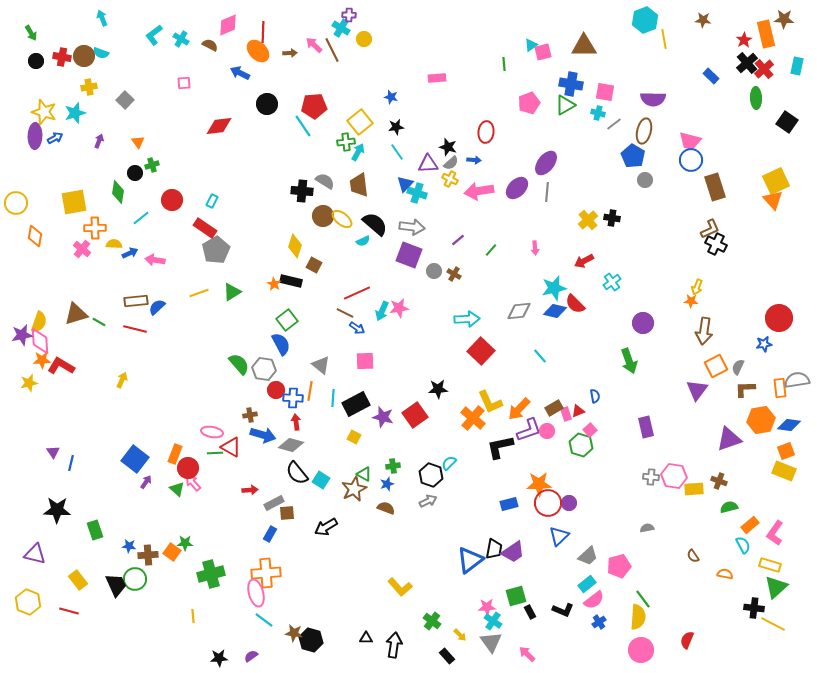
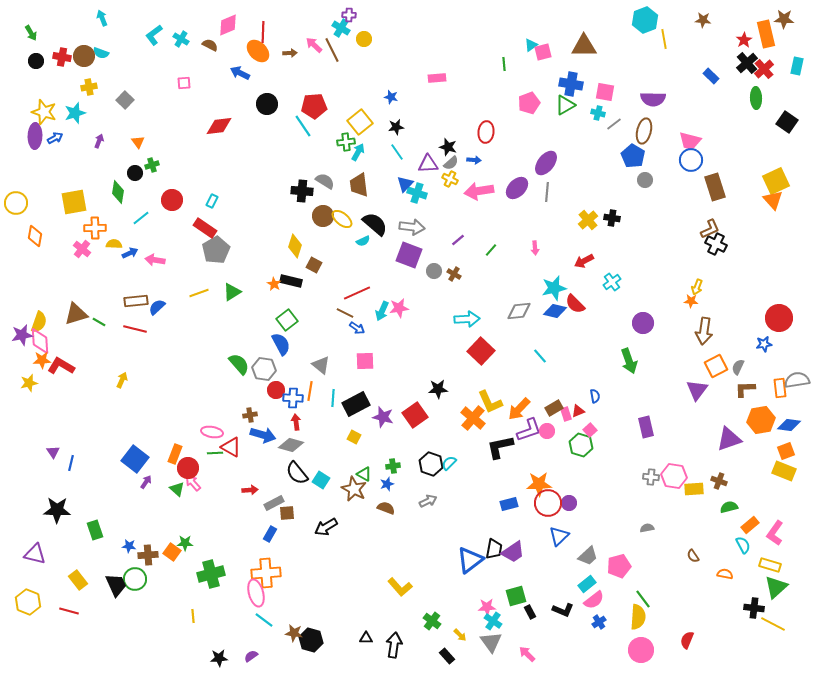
black hexagon at (431, 475): moved 11 px up
brown star at (354, 489): rotated 20 degrees counterclockwise
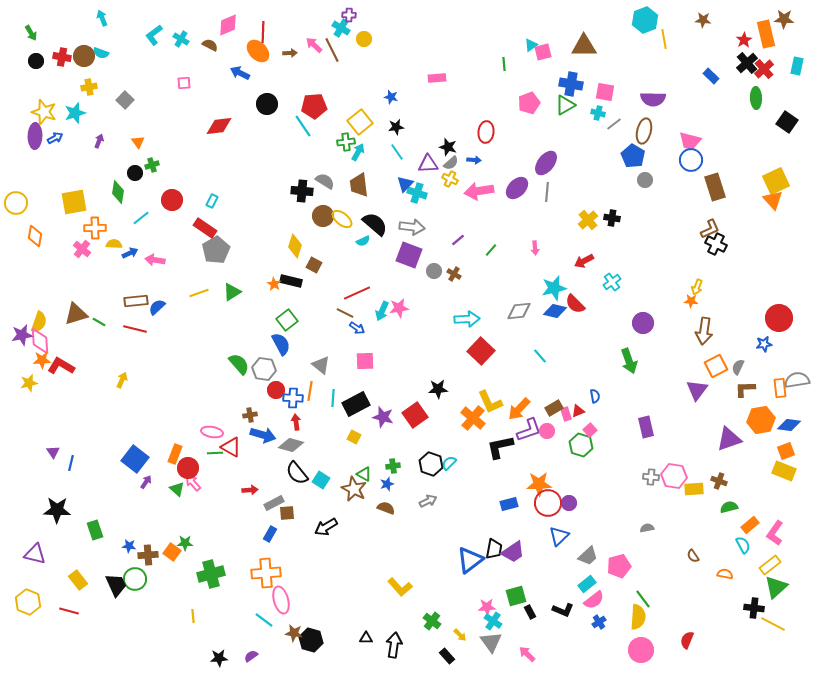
yellow rectangle at (770, 565): rotated 55 degrees counterclockwise
pink ellipse at (256, 593): moved 25 px right, 7 px down
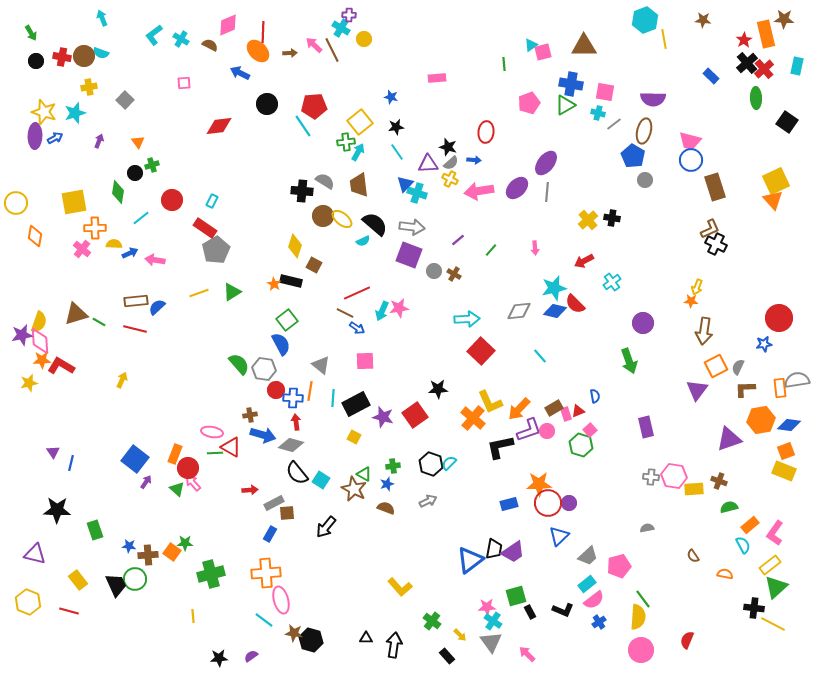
black arrow at (326, 527): rotated 20 degrees counterclockwise
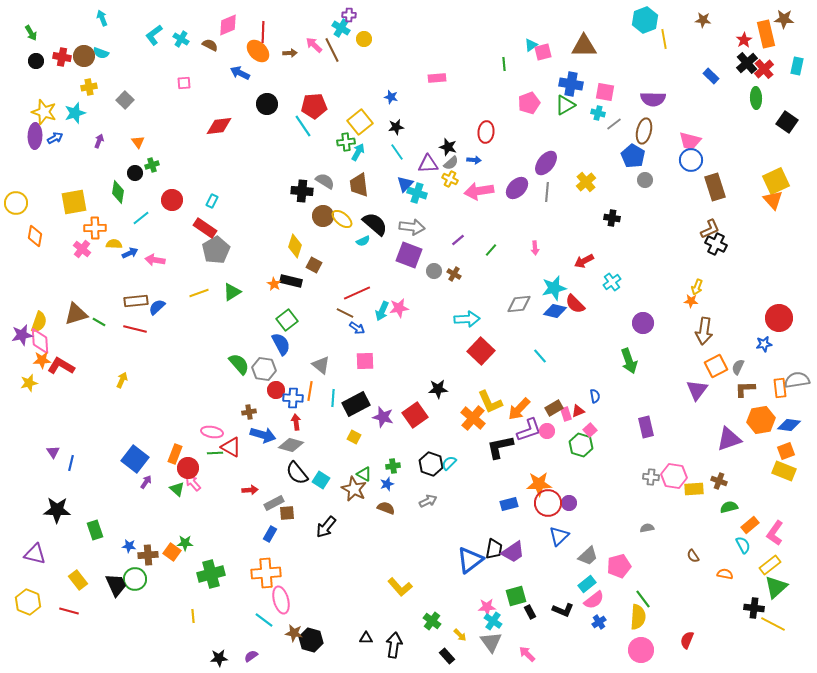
yellow cross at (588, 220): moved 2 px left, 38 px up
gray diamond at (519, 311): moved 7 px up
brown cross at (250, 415): moved 1 px left, 3 px up
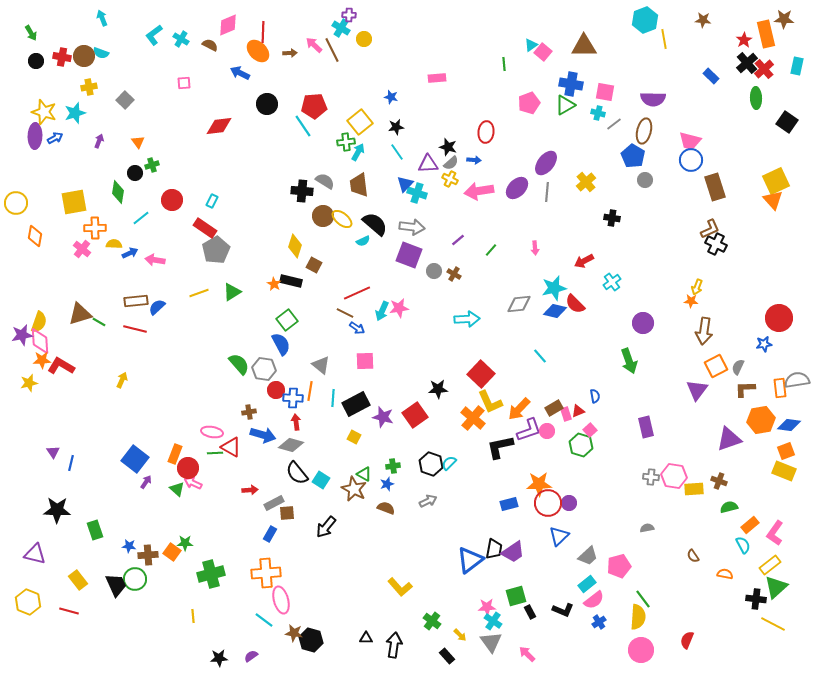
pink square at (543, 52): rotated 36 degrees counterclockwise
brown triangle at (76, 314): moved 4 px right
red square at (481, 351): moved 23 px down
pink arrow at (193, 483): rotated 24 degrees counterclockwise
black cross at (754, 608): moved 2 px right, 9 px up
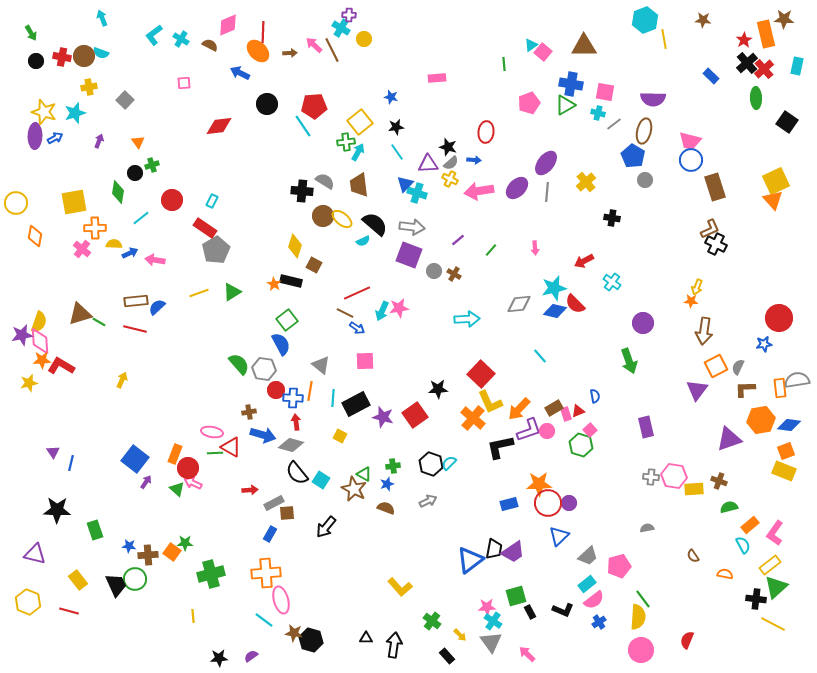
cyan cross at (612, 282): rotated 18 degrees counterclockwise
yellow square at (354, 437): moved 14 px left, 1 px up
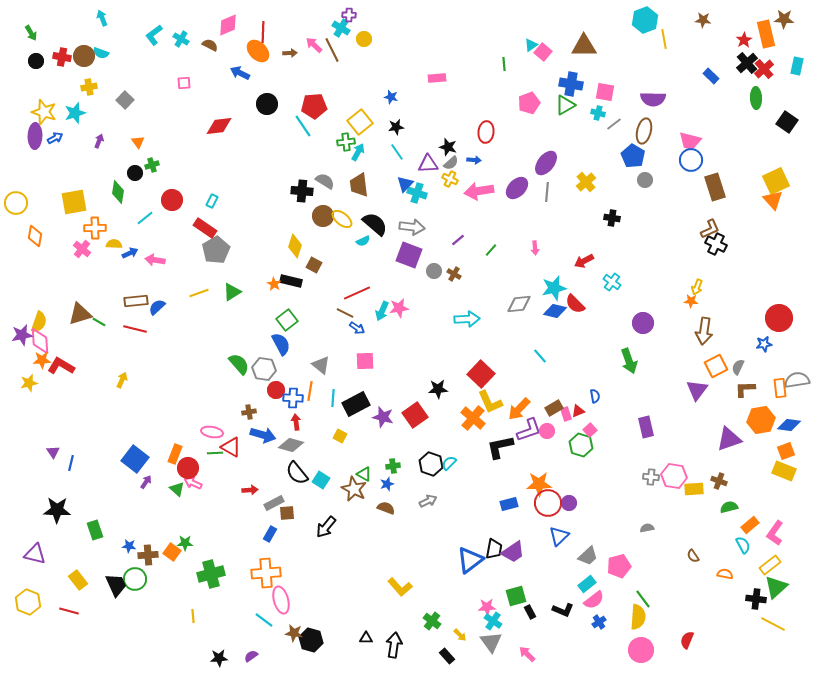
cyan line at (141, 218): moved 4 px right
